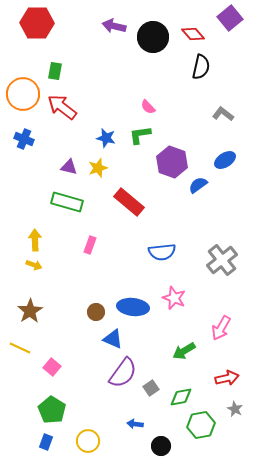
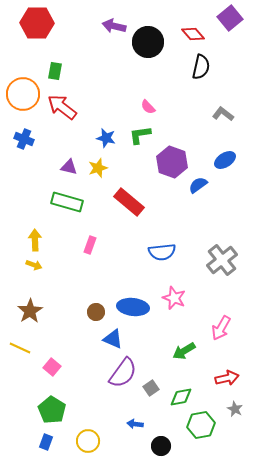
black circle at (153, 37): moved 5 px left, 5 px down
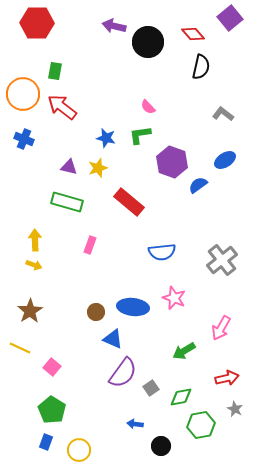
yellow circle at (88, 441): moved 9 px left, 9 px down
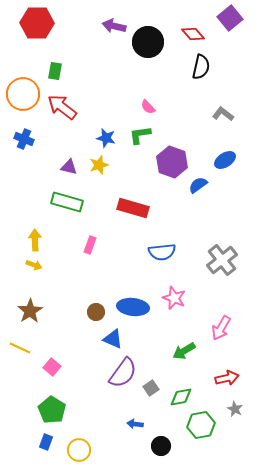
yellow star at (98, 168): moved 1 px right, 3 px up
red rectangle at (129, 202): moved 4 px right, 6 px down; rotated 24 degrees counterclockwise
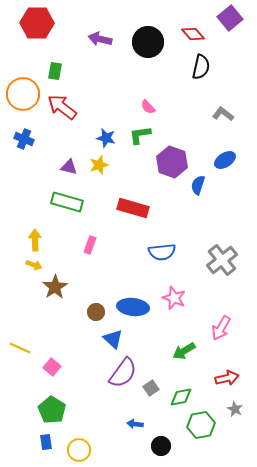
purple arrow at (114, 26): moved 14 px left, 13 px down
blue semicircle at (198, 185): rotated 36 degrees counterclockwise
brown star at (30, 311): moved 25 px right, 24 px up
blue triangle at (113, 339): rotated 20 degrees clockwise
blue rectangle at (46, 442): rotated 28 degrees counterclockwise
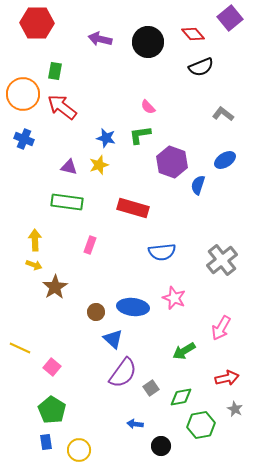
black semicircle at (201, 67): rotated 55 degrees clockwise
green rectangle at (67, 202): rotated 8 degrees counterclockwise
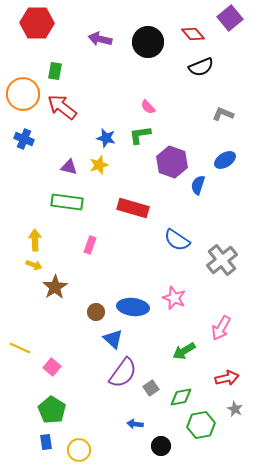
gray L-shape at (223, 114): rotated 15 degrees counterclockwise
blue semicircle at (162, 252): moved 15 px right, 12 px up; rotated 40 degrees clockwise
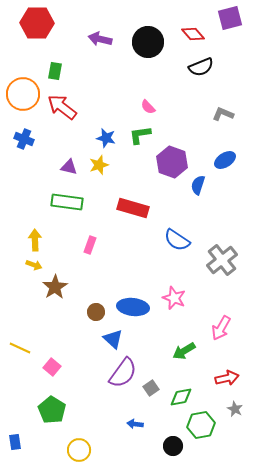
purple square at (230, 18): rotated 25 degrees clockwise
blue rectangle at (46, 442): moved 31 px left
black circle at (161, 446): moved 12 px right
